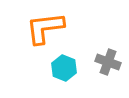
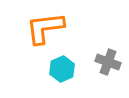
cyan hexagon: moved 2 px left, 1 px down; rotated 15 degrees clockwise
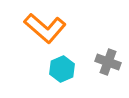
orange L-shape: rotated 132 degrees counterclockwise
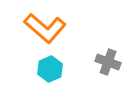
cyan hexagon: moved 12 px left
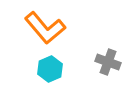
orange L-shape: rotated 9 degrees clockwise
